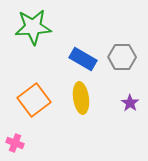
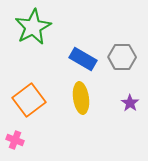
green star: rotated 24 degrees counterclockwise
orange square: moved 5 px left
pink cross: moved 3 px up
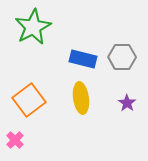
blue rectangle: rotated 16 degrees counterclockwise
purple star: moved 3 px left
pink cross: rotated 24 degrees clockwise
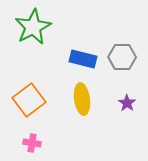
yellow ellipse: moved 1 px right, 1 px down
pink cross: moved 17 px right, 3 px down; rotated 36 degrees counterclockwise
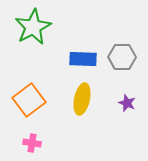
blue rectangle: rotated 12 degrees counterclockwise
yellow ellipse: rotated 20 degrees clockwise
purple star: rotated 12 degrees counterclockwise
